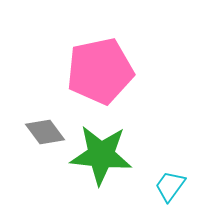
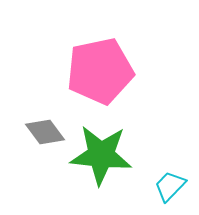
cyan trapezoid: rotated 8 degrees clockwise
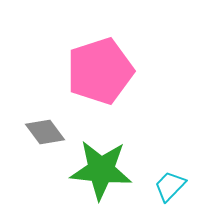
pink pentagon: rotated 6 degrees counterclockwise
green star: moved 15 px down
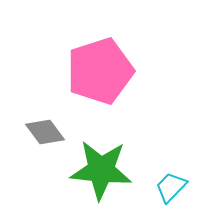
cyan trapezoid: moved 1 px right, 1 px down
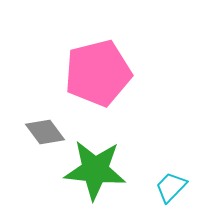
pink pentagon: moved 2 px left, 2 px down; rotated 4 degrees clockwise
green star: moved 6 px left
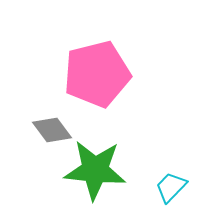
pink pentagon: moved 1 px left, 1 px down
gray diamond: moved 7 px right, 2 px up
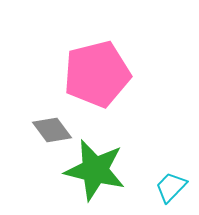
green star: rotated 8 degrees clockwise
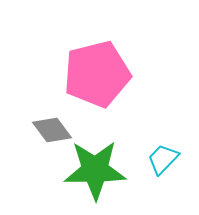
green star: rotated 14 degrees counterclockwise
cyan trapezoid: moved 8 px left, 28 px up
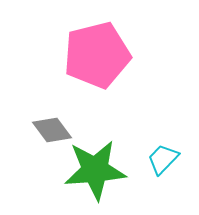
pink pentagon: moved 19 px up
green star: rotated 4 degrees counterclockwise
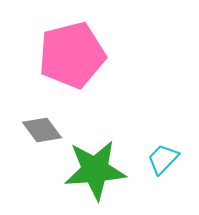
pink pentagon: moved 25 px left
gray diamond: moved 10 px left
